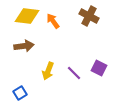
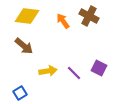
orange arrow: moved 10 px right
brown arrow: rotated 48 degrees clockwise
yellow arrow: rotated 120 degrees counterclockwise
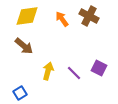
yellow diamond: rotated 15 degrees counterclockwise
orange arrow: moved 1 px left, 2 px up
yellow arrow: rotated 66 degrees counterclockwise
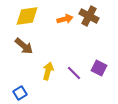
orange arrow: moved 3 px right; rotated 112 degrees clockwise
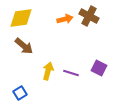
yellow diamond: moved 6 px left, 2 px down
purple line: moved 3 px left; rotated 28 degrees counterclockwise
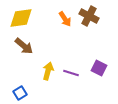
orange arrow: rotated 70 degrees clockwise
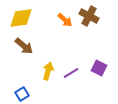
orange arrow: moved 1 px down; rotated 14 degrees counterclockwise
purple line: rotated 49 degrees counterclockwise
blue square: moved 2 px right, 1 px down
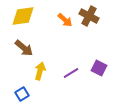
yellow diamond: moved 2 px right, 2 px up
brown arrow: moved 2 px down
yellow arrow: moved 8 px left
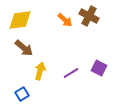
yellow diamond: moved 3 px left, 4 px down
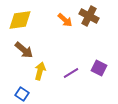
brown arrow: moved 2 px down
blue square: rotated 24 degrees counterclockwise
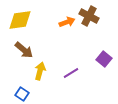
orange arrow: moved 2 px right, 2 px down; rotated 63 degrees counterclockwise
purple square: moved 5 px right, 9 px up; rotated 14 degrees clockwise
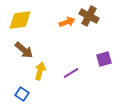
purple square: rotated 35 degrees clockwise
